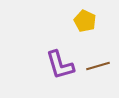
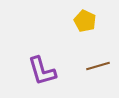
purple L-shape: moved 18 px left, 6 px down
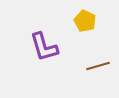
purple L-shape: moved 2 px right, 24 px up
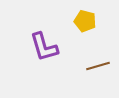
yellow pentagon: rotated 10 degrees counterclockwise
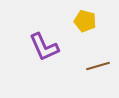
purple L-shape: rotated 8 degrees counterclockwise
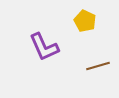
yellow pentagon: rotated 10 degrees clockwise
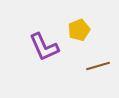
yellow pentagon: moved 6 px left, 9 px down; rotated 25 degrees clockwise
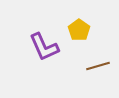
yellow pentagon: rotated 15 degrees counterclockwise
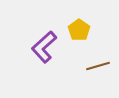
purple L-shape: rotated 72 degrees clockwise
